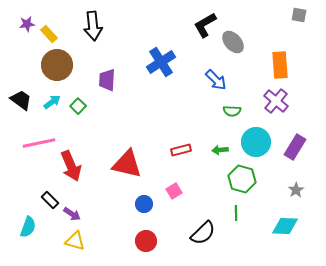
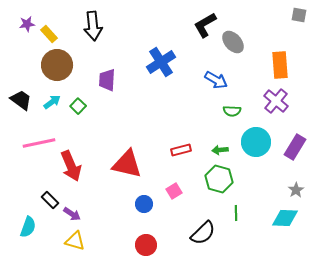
blue arrow: rotated 15 degrees counterclockwise
green hexagon: moved 23 px left
cyan diamond: moved 8 px up
red circle: moved 4 px down
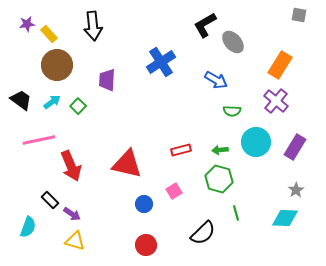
orange rectangle: rotated 36 degrees clockwise
pink line: moved 3 px up
green line: rotated 14 degrees counterclockwise
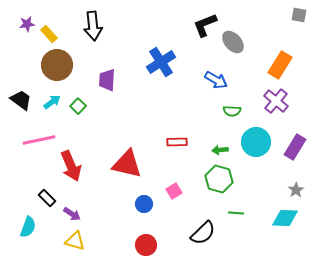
black L-shape: rotated 8 degrees clockwise
red rectangle: moved 4 px left, 8 px up; rotated 12 degrees clockwise
black rectangle: moved 3 px left, 2 px up
green line: rotated 70 degrees counterclockwise
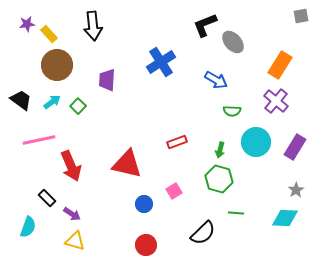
gray square: moved 2 px right, 1 px down; rotated 21 degrees counterclockwise
red rectangle: rotated 18 degrees counterclockwise
green arrow: rotated 70 degrees counterclockwise
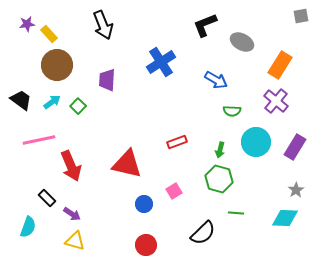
black arrow: moved 10 px right, 1 px up; rotated 16 degrees counterclockwise
gray ellipse: moved 9 px right; rotated 20 degrees counterclockwise
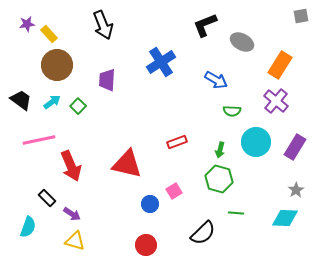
blue circle: moved 6 px right
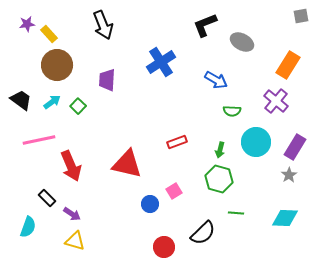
orange rectangle: moved 8 px right
gray star: moved 7 px left, 15 px up
red circle: moved 18 px right, 2 px down
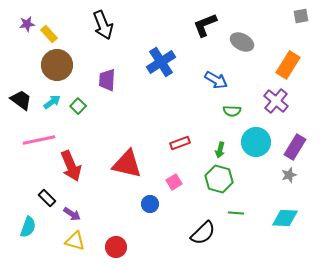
red rectangle: moved 3 px right, 1 px down
gray star: rotated 14 degrees clockwise
pink square: moved 9 px up
red circle: moved 48 px left
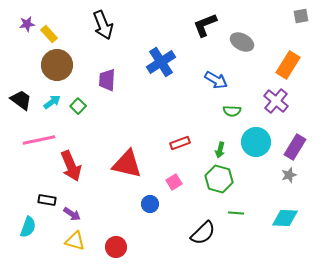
black rectangle: moved 2 px down; rotated 36 degrees counterclockwise
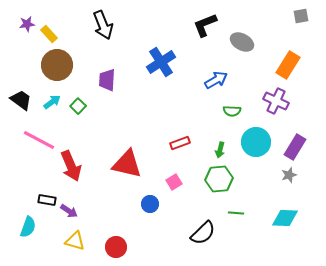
blue arrow: rotated 60 degrees counterclockwise
purple cross: rotated 15 degrees counterclockwise
pink line: rotated 40 degrees clockwise
green hexagon: rotated 20 degrees counterclockwise
purple arrow: moved 3 px left, 3 px up
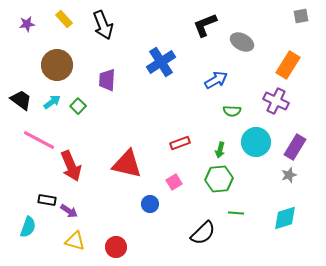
yellow rectangle: moved 15 px right, 15 px up
cyan diamond: rotated 20 degrees counterclockwise
